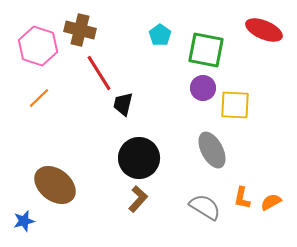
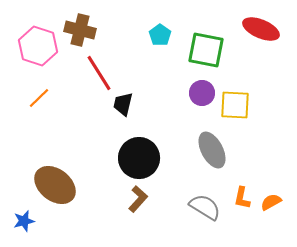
red ellipse: moved 3 px left, 1 px up
purple circle: moved 1 px left, 5 px down
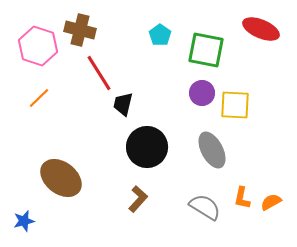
black circle: moved 8 px right, 11 px up
brown ellipse: moved 6 px right, 7 px up
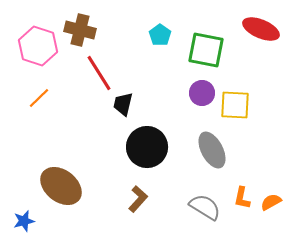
brown ellipse: moved 8 px down
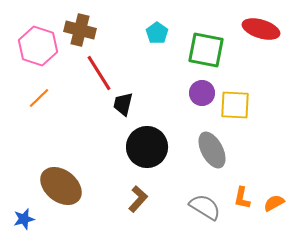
red ellipse: rotated 6 degrees counterclockwise
cyan pentagon: moved 3 px left, 2 px up
orange semicircle: moved 3 px right, 1 px down
blue star: moved 2 px up
